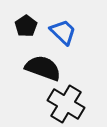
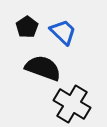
black pentagon: moved 1 px right, 1 px down
black cross: moved 6 px right
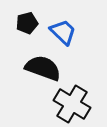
black pentagon: moved 4 px up; rotated 20 degrees clockwise
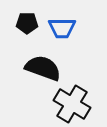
black pentagon: rotated 15 degrees clockwise
blue trapezoid: moved 1 px left, 4 px up; rotated 136 degrees clockwise
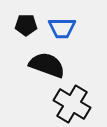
black pentagon: moved 1 px left, 2 px down
black semicircle: moved 4 px right, 3 px up
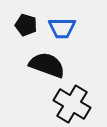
black pentagon: rotated 15 degrees clockwise
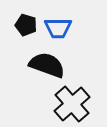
blue trapezoid: moved 4 px left
black cross: rotated 18 degrees clockwise
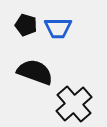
black semicircle: moved 12 px left, 7 px down
black cross: moved 2 px right
